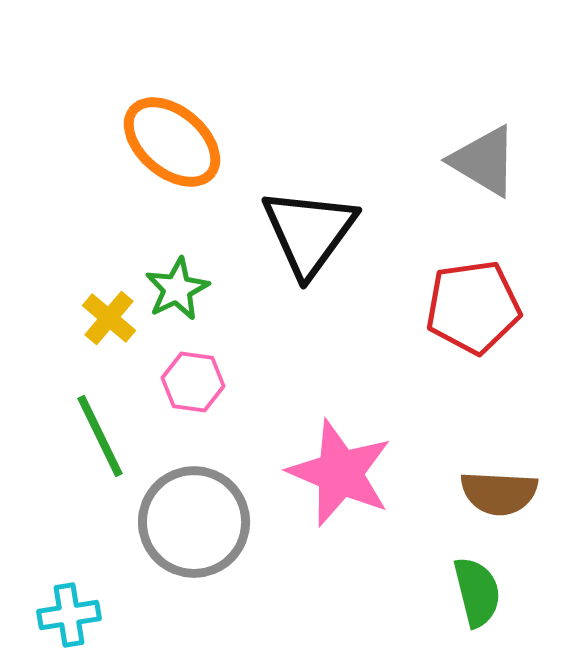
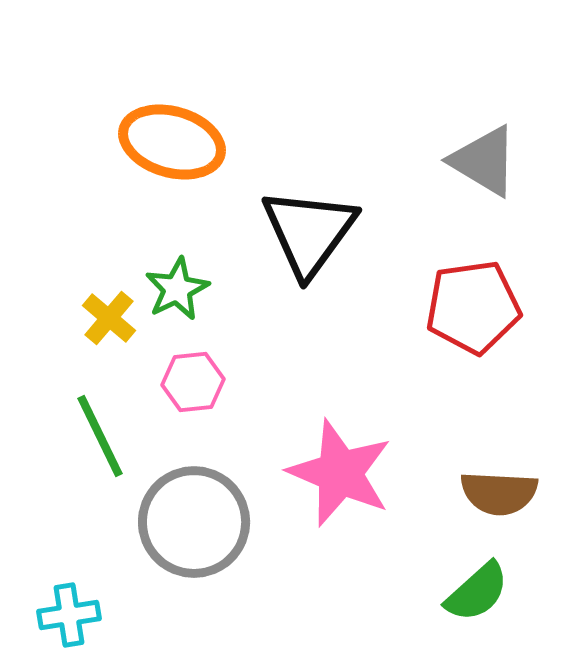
orange ellipse: rotated 24 degrees counterclockwise
pink hexagon: rotated 14 degrees counterclockwise
green semicircle: rotated 62 degrees clockwise
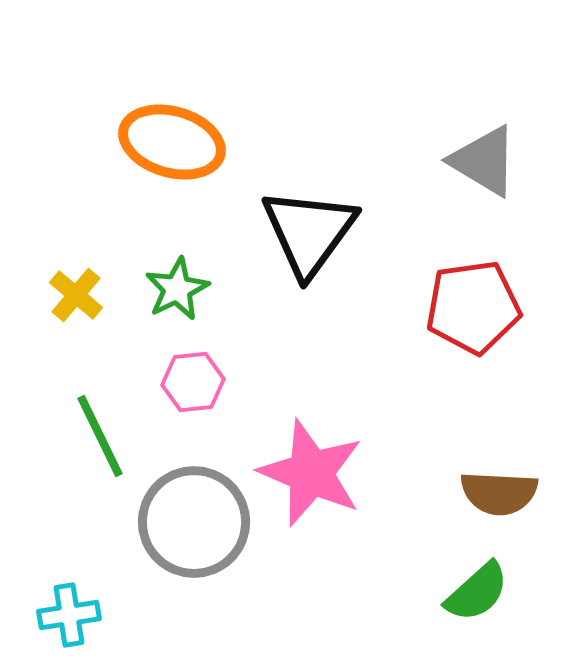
yellow cross: moved 33 px left, 23 px up
pink star: moved 29 px left
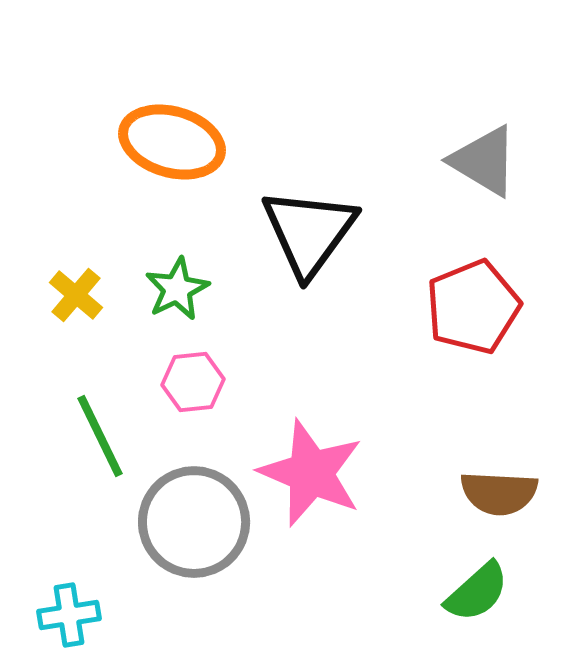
red pentagon: rotated 14 degrees counterclockwise
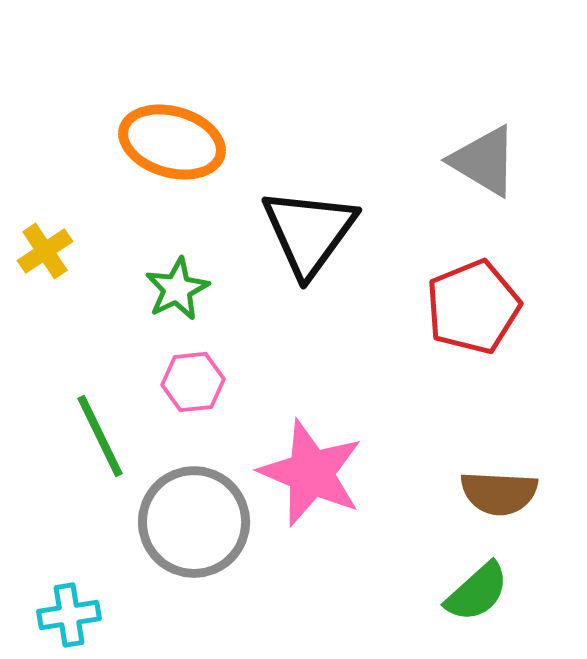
yellow cross: moved 31 px left, 44 px up; rotated 16 degrees clockwise
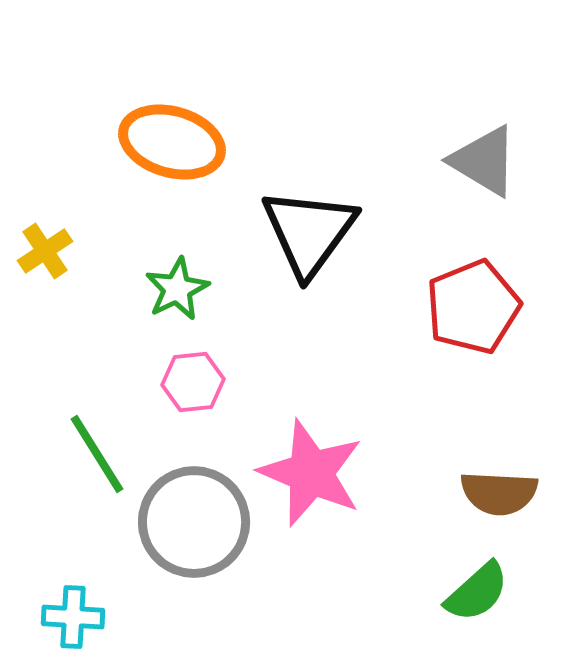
green line: moved 3 px left, 18 px down; rotated 6 degrees counterclockwise
cyan cross: moved 4 px right, 2 px down; rotated 12 degrees clockwise
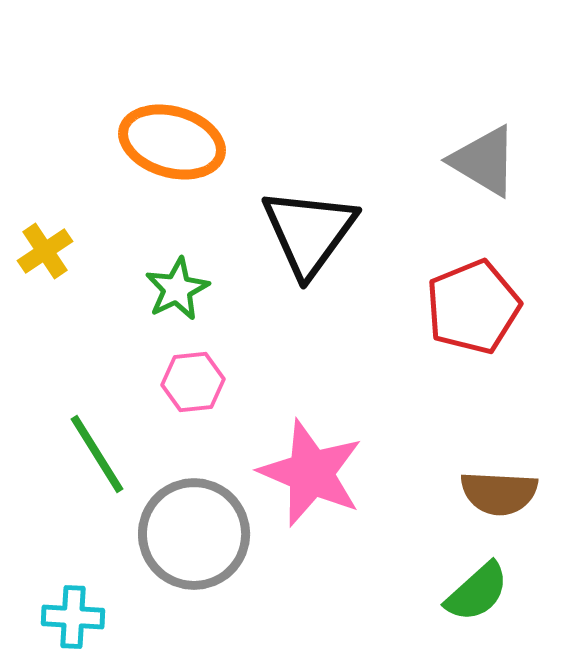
gray circle: moved 12 px down
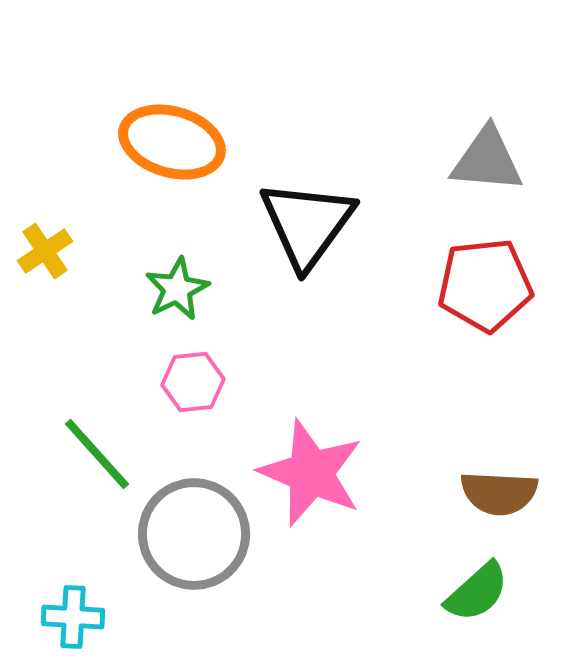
gray triangle: moved 3 px right, 1 px up; rotated 26 degrees counterclockwise
black triangle: moved 2 px left, 8 px up
red pentagon: moved 12 px right, 22 px up; rotated 16 degrees clockwise
green line: rotated 10 degrees counterclockwise
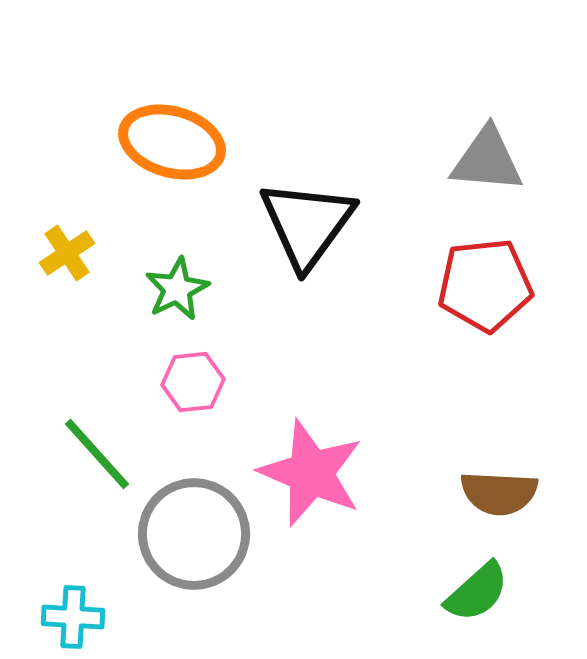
yellow cross: moved 22 px right, 2 px down
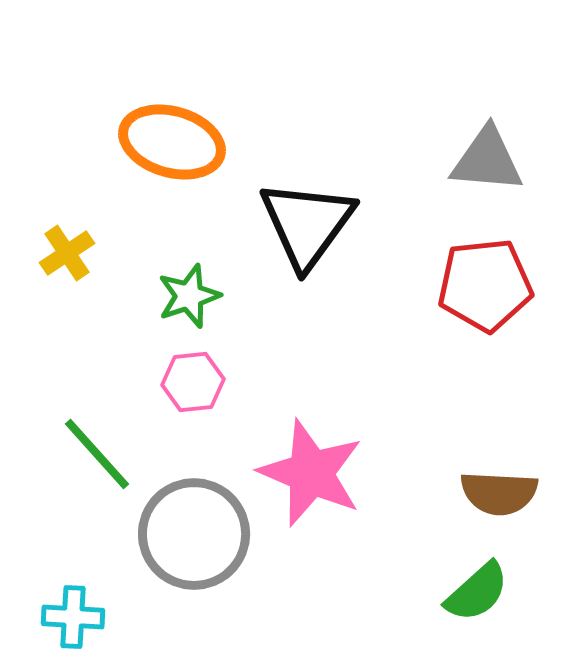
green star: moved 12 px right, 7 px down; rotated 8 degrees clockwise
